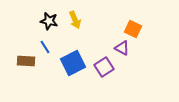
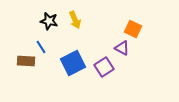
blue line: moved 4 px left
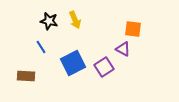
orange square: rotated 18 degrees counterclockwise
purple triangle: moved 1 px right, 1 px down
brown rectangle: moved 15 px down
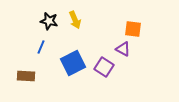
blue line: rotated 56 degrees clockwise
purple square: rotated 24 degrees counterclockwise
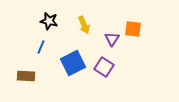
yellow arrow: moved 9 px right, 5 px down
purple triangle: moved 11 px left, 10 px up; rotated 35 degrees clockwise
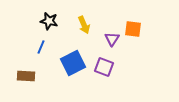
purple square: rotated 12 degrees counterclockwise
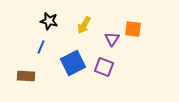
yellow arrow: rotated 54 degrees clockwise
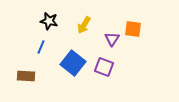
blue square: rotated 25 degrees counterclockwise
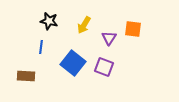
purple triangle: moved 3 px left, 1 px up
blue line: rotated 16 degrees counterclockwise
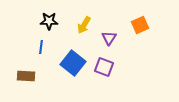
black star: rotated 12 degrees counterclockwise
orange square: moved 7 px right, 4 px up; rotated 30 degrees counterclockwise
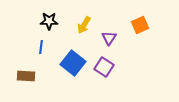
purple square: rotated 12 degrees clockwise
